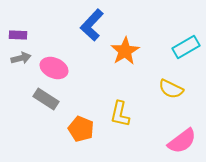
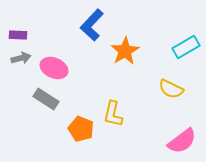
yellow L-shape: moved 7 px left
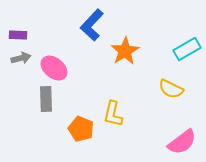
cyan rectangle: moved 1 px right, 2 px down
pink ellipse: rotated 16 degrees clockwise
gray rectangle: rotated 55 degrees clockwise
pink semicircle: moved 1 px down
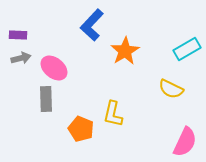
pink semicircle: moved 3 px right; rotated 28 degrees counterclockwise
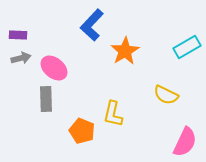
cyan rectangle: moved 2 px up
yellow semicircle: moved 5 px left, 6 px down
orange pentagon: moved 1 px right, 2 px down
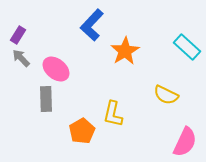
purple rectangle: rotated 60 degrees counterclockwise
cyan rectangle: rotated 72 degrees clockwise
gray arrow: rotated 120 degrees counterclockwise
pink ellipse: moved 2 px right, 1 px down
orange pentagon: rotated 20 degrees clockwise
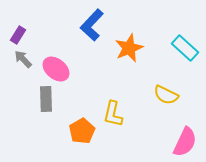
cyan rectangle: moved 2 px left, 1 px down
orange star: moved 4 px right, 3 px up; rotated 8 degrees clockwise
gray arrow: moved 2 px right, 1 px down
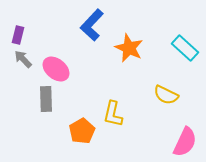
purple rectangle: rotated 18 degrees counterclockwise
orange star: rotated 24 degrees counterclockwise
